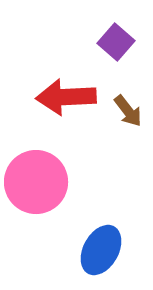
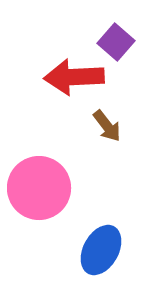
red arrow: moved 8 px right, 20 px up
brown arrow: moved 21 px left, 15 px down
pink circle: moved 3 px right, 6 px down
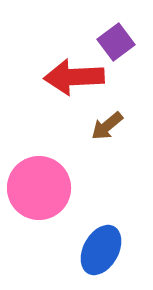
purple square: rotated 12 degrees clockwise
brown arrow: rotated 88 degrees clockwise
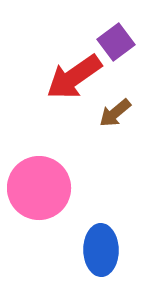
red arrow: rotated 32 degrees counterclockwise
brown arrow: moved 8 px right, 13 px up
blue ellipse: rotated 30 degrees counterclockwise
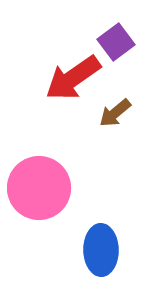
red arrow: moved 1 px left, 1 px down
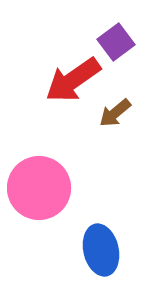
red arrow: moved 2 px down
blue ellipse: rotated 12 degrees counterclockwise
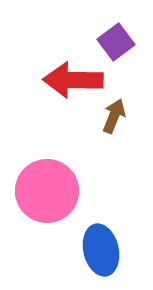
red arrow: rotated 36 degrees clockwise
brown arrow: moved 1 px left, 3 px down; rotated 152 degrees clockwise
pink circle: moved 8 px right, 3 px down
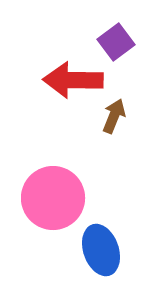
pink circle: moved 6 px right, 7 px down
blue ellipse: rotated 6 degrees counterclockwise
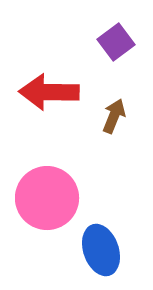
red arrow: moved 24 px left, 12 px down
pink circle: moved 6 px left
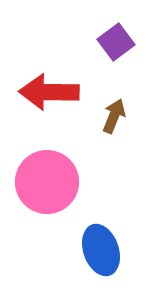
pink circle: moved 16 px up
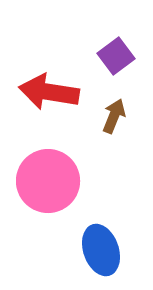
purple square: moved 14 px down
red arrow: rotated 8 degrees clockwise
pink circle: moved 1 px right, 1 px up
